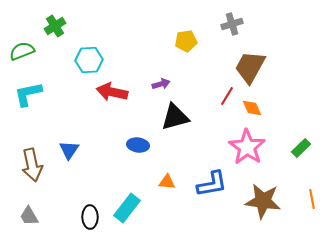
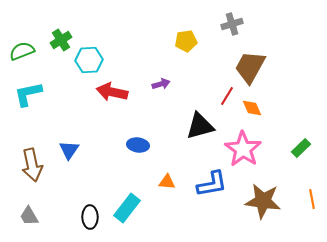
green cross: moved 6 px right, 14 px down
black triangle: moved 25 px right, 9 px down
pink star: moved 4 px left, 2 px down
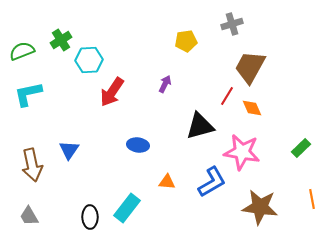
purple arrow: moved 4 px right; rotated 48 degrees counterclockwise
red arrow: rotated 68 degrees counterclockwise
pink star: moved 1 px left, 3 px down; rotated 24 degrees counterclockwise
blue L-shape: moved 2 px up; rotated 20 degrees counterclockwise
brown star: moved 3 px left, 6 px down
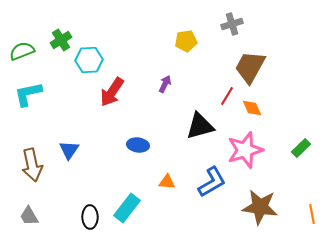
pink star: moved 3 px right, 2 px up; rotated 27 degrees counterclockwise
orange line: moved 15 px down
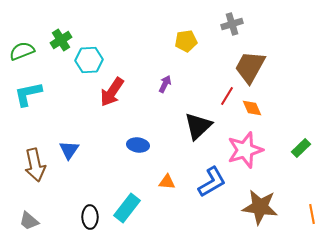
black triangle: moved 2 px left; rotated 28 degrees counterclockwise
brown arrow: moved 3 px right
gray trapezoid: moved 5 px down; rotated 20 degrees counterclockwise
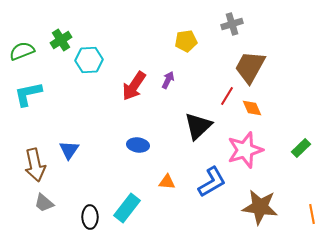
purple arrow: moved 3 px right, 4 px up
red arrow: moved 22 px right, 6 px up
gray trapezoid: moved 15 px right, 18 px up
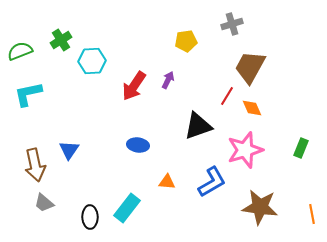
green semicircle: moved 2 px left
cyan hexagon: moved 3 px right, 1 px down
black triangle: rotated 24 degrees clockwise
green rectangle: rotated 24 degrees counterclockwise
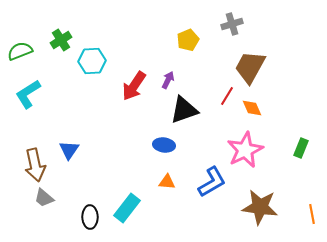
yellow pentagon: moved 2 px right, 1 px up; rotated 15 degrees counterclockwise
cyan L-shape: rotated 20 degrees counterclockwise
black triangle: moved 14 px left, 16 px up
blue ellipse: moved 26 px right
pink star: rotated 9 degrees counterclockwise
gray trapezoid: moved 5 px up
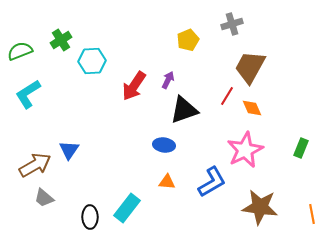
brown arrow: rotated 108 degrees counterclockwise
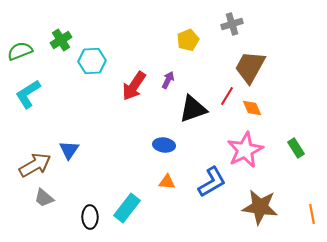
black triangle: moved 9 px right, 1 px up
green rectangle: moved 5 px left; rotated 54 degrees counterclockwise
